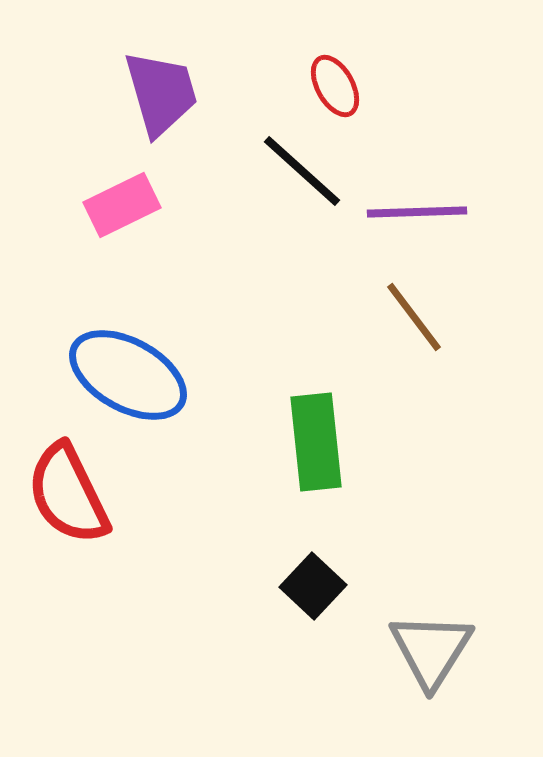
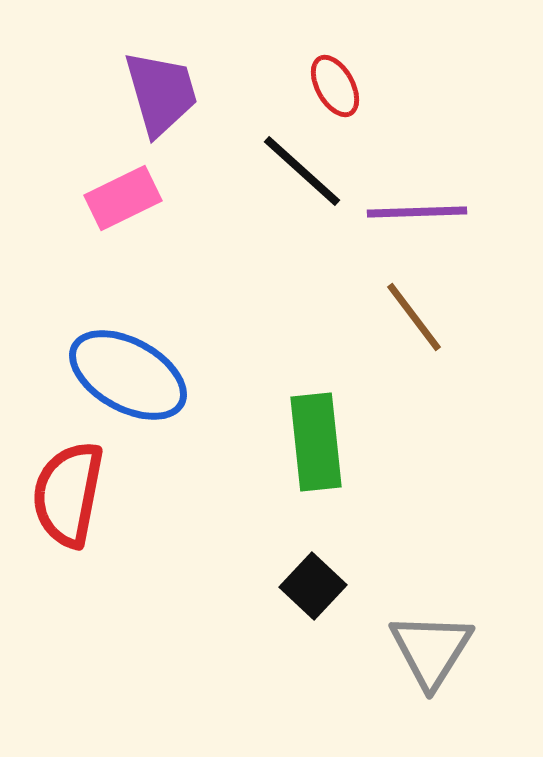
pink rectangle: moved 1 px right, 7 px up
red semicircle: rotated 37 degrees clockwise
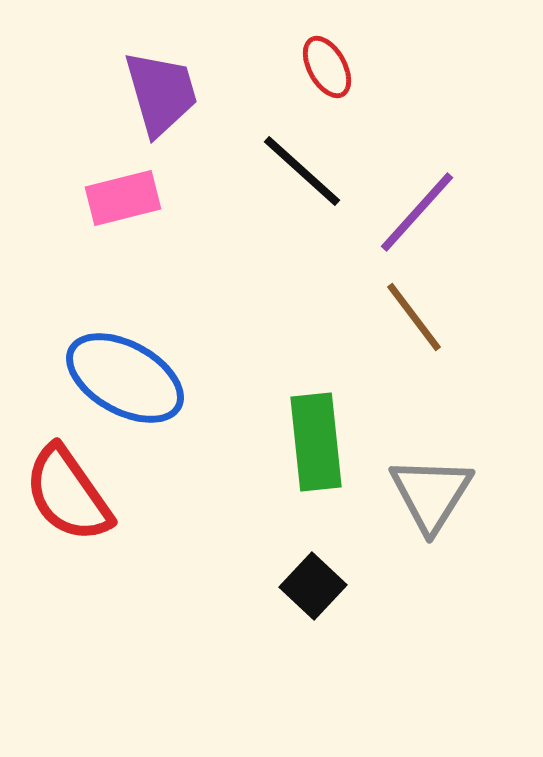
red ellipse: moved 8 px left, 19 px up
pink rectangle: rotated 12 degrees clockwise
purple line: rotated 46 degrees counterclockwise
blue ellipse: moved 3 px left, 3 px down
red semicircle: rotated 46 degrees counterclockwise
gray triangle: moved 156 px up
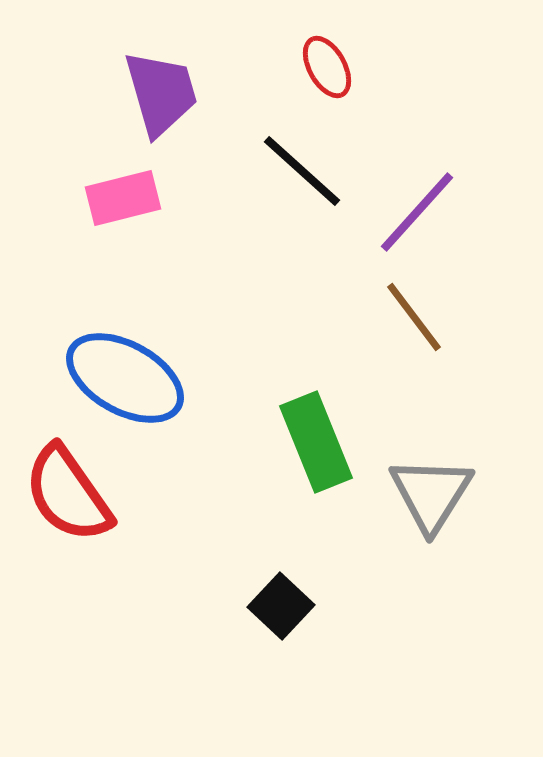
green rectangle: rotated 16 degrees counterclockwise
black square: moved 32 px left, 20 px down
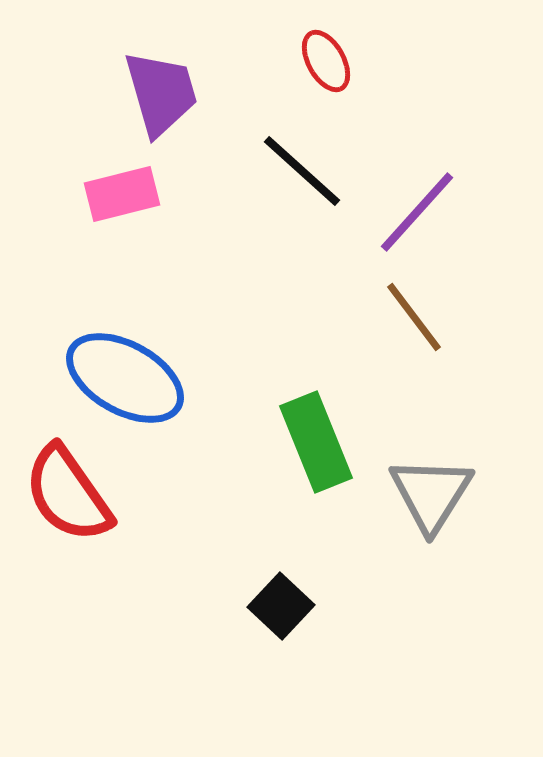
red ellipse: moved 1 px left, 6 px up
pink rectangle: moved 1 px left, 4 px up
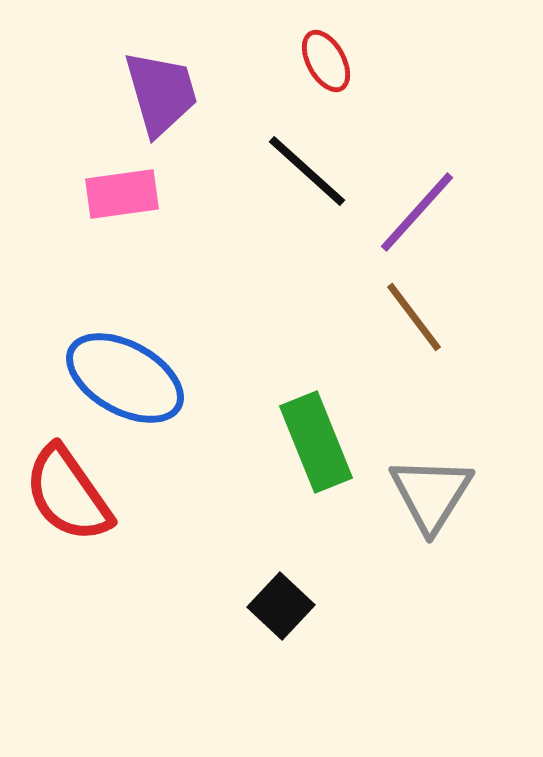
black line: moved 5 px right
pink rectangle: rotated 6 degrees clockwise
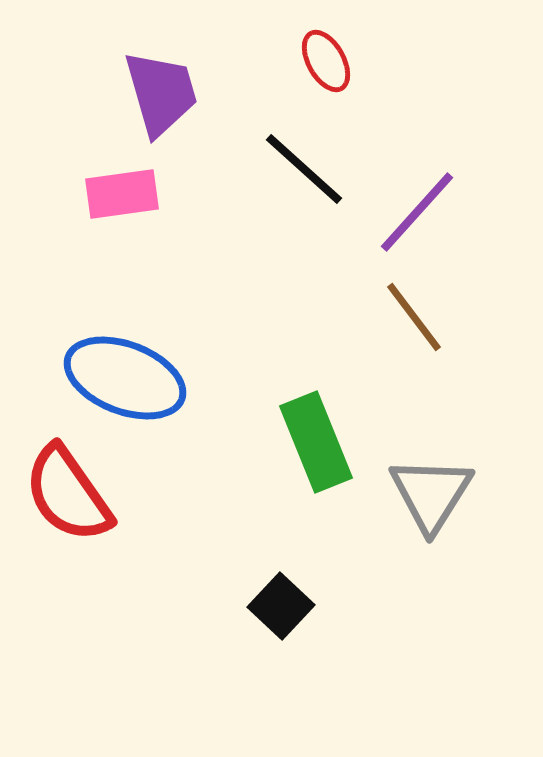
black line: moved 3 px left, 2 px up
blue ellipse: rotated 8 degrees counterclockwise
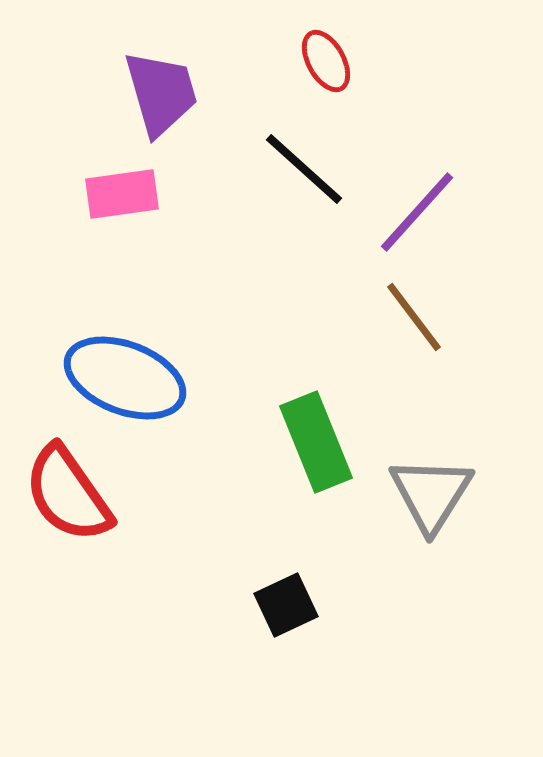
black square: moved 5 px right, 1 px up; rotated 22 degrees clockwise
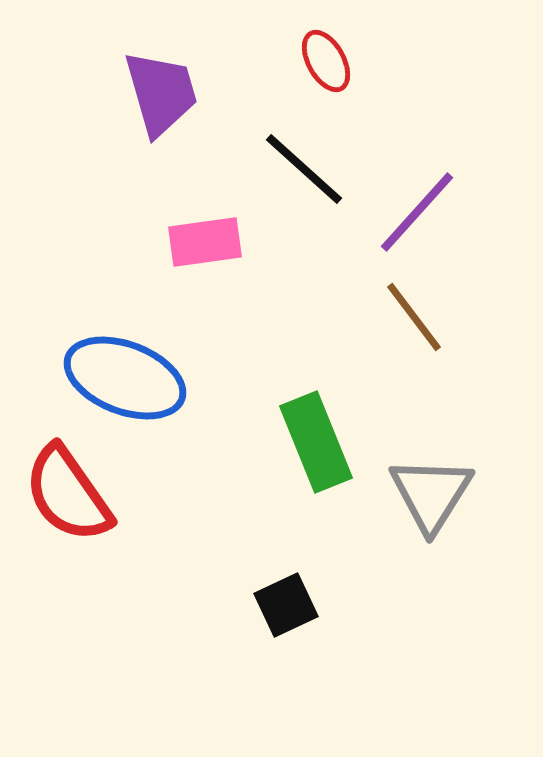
pink rectangle: moved 83 px right, 48 px down
